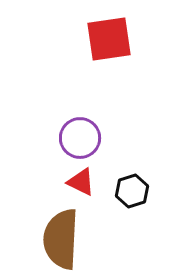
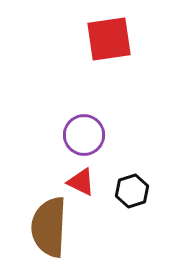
purple circle: moved 4 px right, 3 px up
brown semicircle: moved 12 px left, 12 px up
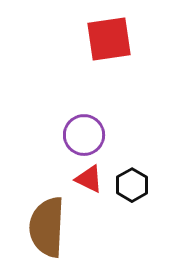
red triangle: moved 8 px right, 3 px up
black hexagon: moved 6 px up; rotated 12 degrees counterclockwise
brown semicircle: moved 2 px left
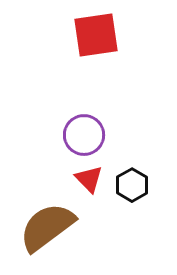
red square: moved 13 px left, 4 px up
red triangle: rotated 20 degrees clockwise
brown semicircle: rotated 50 degrees clockwise
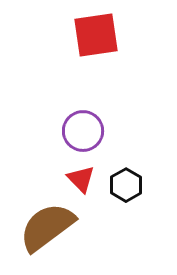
purple circle: moved 1 px left, 4 px up
red triangle: moved 8 px left
black hexagon: moved 6 px left
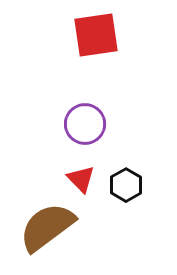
purple circle: moved 2 px right, 7 px up
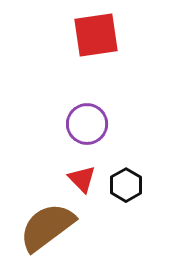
purple circle: moved 2 px right
red triangle: moved 1 px right
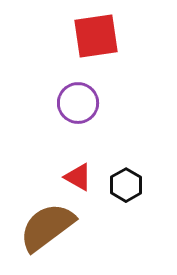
red square: moved 1 px down
purple circle: moved 9 px left, 21 px up
red triangle: moved 4 px left, 2 px up; rotated 16 degrees counterclockwise
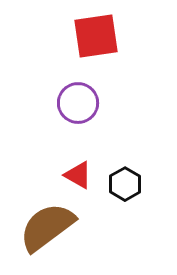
red triangle: moved 2 px up
black hexagon: moved 1 px left, 1 px up
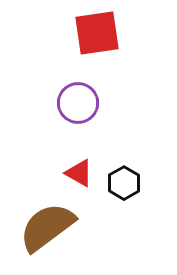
red square: moved 1 px right, 3 px up
red triangle: moved 1 px right, 2 px up
black hexagon: moved 1 px left, 1 px up
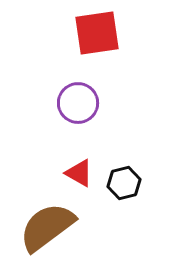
black hexagon: rotated 16 degrees clockwise
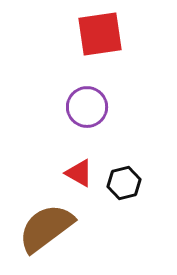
red square: moved 3 px right, 1 px down
purple circle: moved 9 px right, 4 px down
brown semicircle: moved 1 px left, 1 px down
